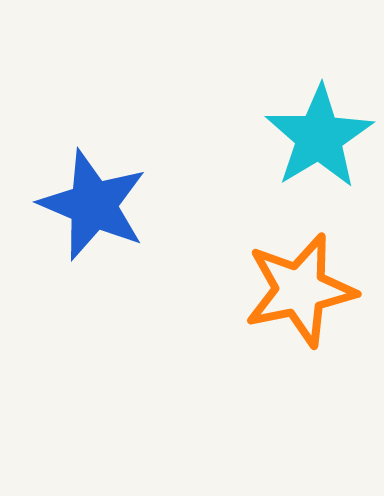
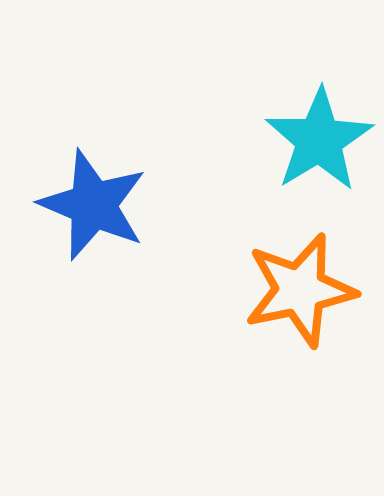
cyan star: moved 3 px down
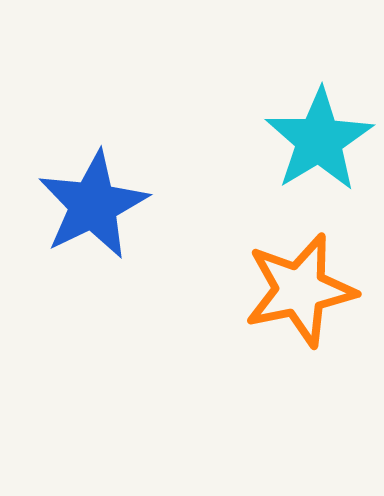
blue star: rotated 23 degrees clockwise
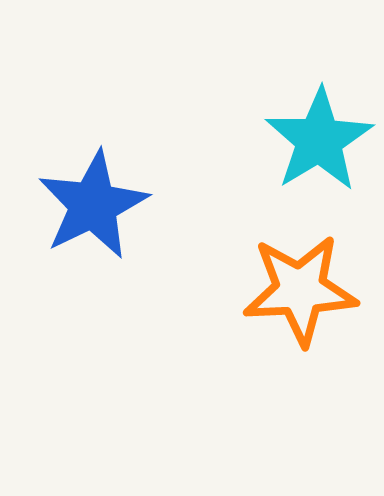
orange star: rotated 9 degrees clockwise
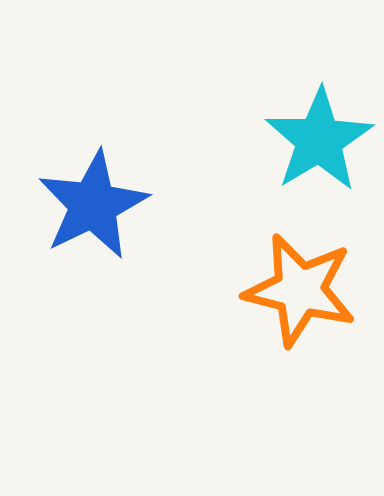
orange star: rotated 17 degrees clockwise
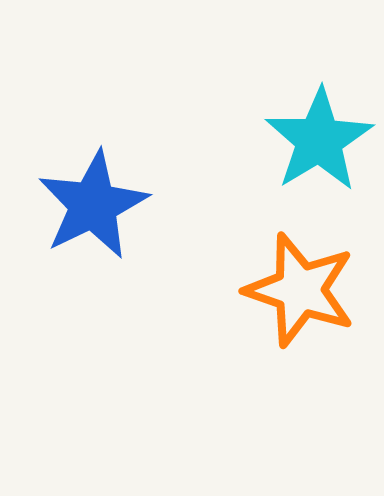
orange star: rotated 5 degrees clockwise
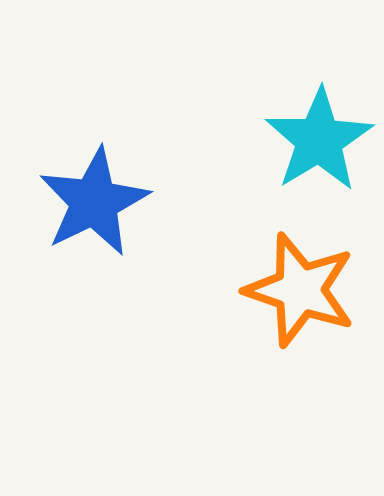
blue star: moved 1 px right, 3 px up
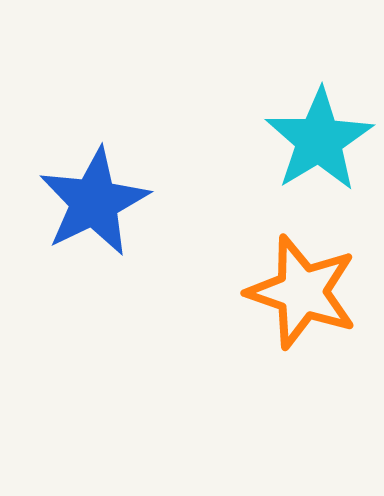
orange star: moved 2 px right, 2 px down
